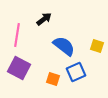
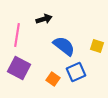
black arrow: rotated 21 degrees clockwise
orange square: rotated 16 degrees clockwise
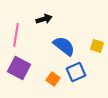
pink line: moved 1 px left
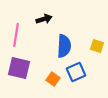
blue semicircle: rotated 55 degrees clockwise
purple square: rotated 15 degrees counterclockwise
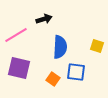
pink line: rotated 50 degrees clockwise
blue semicircle: moved 4 px left, 1 px down
blue square: rotated 30 degrees clockwise
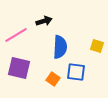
black arrow: moved 2 px down
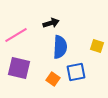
black arrow: moved 7 px right, 2 px down
blue square: rotated 18 degrees counterclockwise
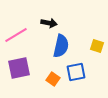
black arrow: moved 2 px left; rotated 28 degrees clockwise
blue semicircle: moved 1 px right, 1 px up; rotated 10 degrees clockwise
purple square: rotated 25 degrees counterclockwise
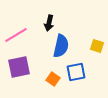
black arrow: rotated 91 degrees clockwise
purple square: moved 1 px up
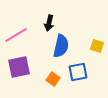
blue square: moved 2 px right
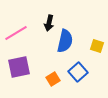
pink line: moved 2 px up
blue semicircle: moved 4 px right, 5 px up
blue square: rotated 30 degrees counterclockwise
orange square: rotated 24 degrees clockwise
